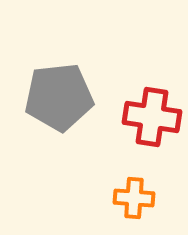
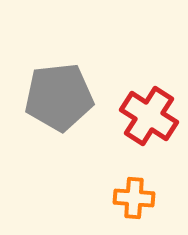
red cross: moved 3 px left, 1 px up; rotated 24 degrees clockwise
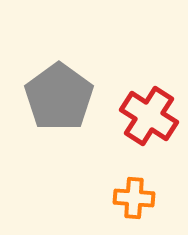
gray pentagon: rotated 30 degrees counterclockwise
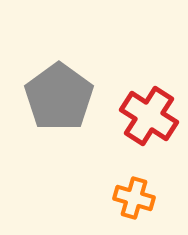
orange cross: rotated 12 degrees clockwise
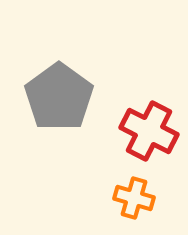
red cross: moved 15 px down; rotated 6 degrees counterclockwise
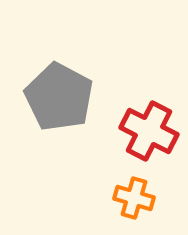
gray pentagon: rotated 8 degrees counterclockwise
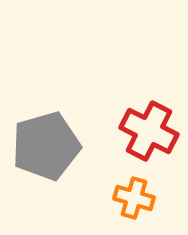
gray pentagon: moved 13 px left, 49 px down; rotated 28 degrees clockwise
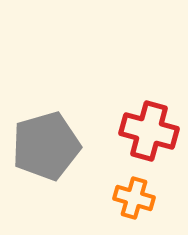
red cross: rotated 12 degrees counterclockwise
